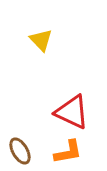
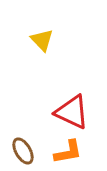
yellow triangle: moved 1 px right
brown ellipse: moved 3 px right
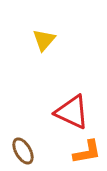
yellow triangle: moved 2 px right; rotated 25 degrees clockwise
orange L-shape: moved 19 px right
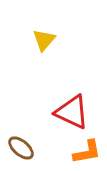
brown ellipse: moved 2 px left, 3 px up; rotated 20 degrees counterclockwise
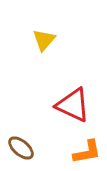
red triangle: moved 1 px right, 7 px up
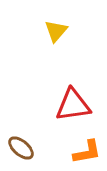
yellow triangle: moved 12 px right, 9 px up
red triangle: rotated 33 degrees counterclockwise
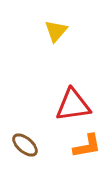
brown ellipse: moved 4 px right, 3 px up
orange L-shape: moved 6 px up
